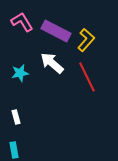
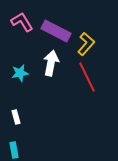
yellow L-shape: moved 4 px down
white arrow: moved 1 px left; rotated 60 degrees clockwise
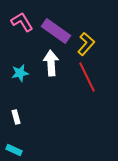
purple rectangle: rotated 8 degrees clockwise
white arrow: rotated 15 degrees counterclockwise
cyan rectangle: rotated 56 degrees counterclockwise
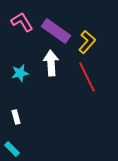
yellow L-shape: moved 1 px right, 2 px up
cyan rectangle: moved 2 px left, 1 px up; rotated 21 degrees clockwise
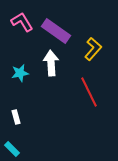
yellow L-shape: moved 6 px right, 7 px down
red line: moved 2 px right, 15 px down
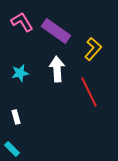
white arrow: moved 6 px right, 6 px down
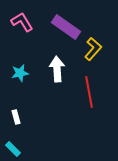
purple rectangle: moved 10 px right, 4 px up
red line: rotated 16 degrees clockwise
cyan rectangle: moved 1 px right
